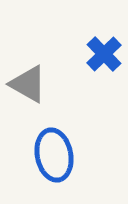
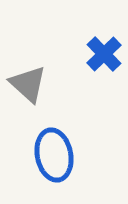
gray triangle: rotated 12 degrees clockwise
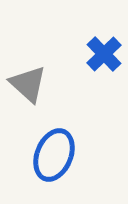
blue ellipse: rotated 33 degrees clockwise
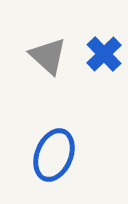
gray triangle: moved 20 px right, 28 px up
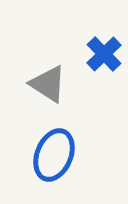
gray triangle: moved 28 px down; rotated 9 degrees counterclockwise
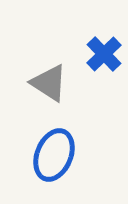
gray triangle: moved 1 px right, 1 px up
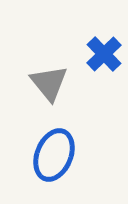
gray triangle: rotated 18 degrees clockwise
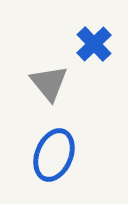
blue cross: moved 10 px left, 10 px up
